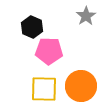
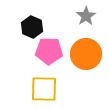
orange circle: moved 5 px right, 32 px up
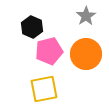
pink pentagon: rotated 16 degrees counterclockwise
yellow square: rotated 12 degrees counterclockwise
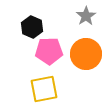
pink pentagon: rotated 12 degrees clockwise
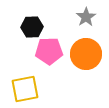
gray star: moved 1 px down
black hexagon: rotated 25 degrees counterclockwise
yellow square: moved 19 px left
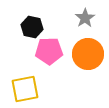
gray star: moved 1 px left, 1 px down
black hexagon: rotated 15 degrees clockwise
orange circle: moved 2 px right
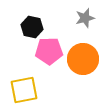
gray star: rotated 18 degrees clockwise
orange circle: moved 5 px left, 5 px down
yellow square: moved 1 px left, 1 px down
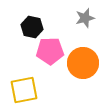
pink pentagon: moved 1 px right
orange circle: moved 4 px down
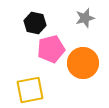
black hexagon: moved 3 px right, 4 px up
pink pentagon: moved 1 px right, 2 px up; rotated 12 degrees counterclockwise
yellow square: moved 6 px right
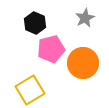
gray star: rotated 12 degrees counterclockwise
black hexagon: rotated 10 degrees clockwise
yellow square: rotated 20 degrees counterclockwise
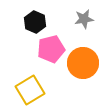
gray star: moved 1 px left, 1 px down; rotated 18 degrees clockwise
black hexagon: moved 1 px up
